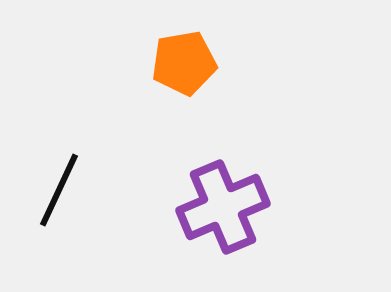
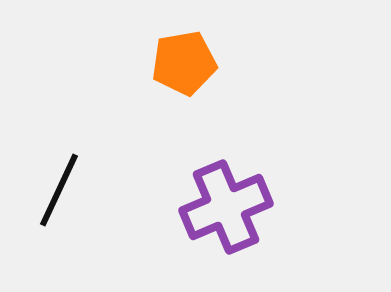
purple cross: moved 3 px right
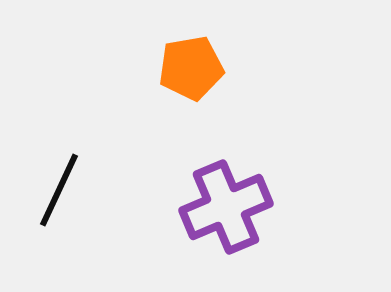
orange pentagon: moved 7 px right, 5 px down
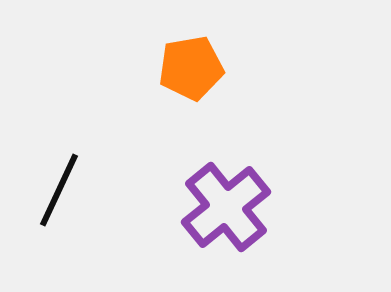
purple cross: rotated 16 degrees counterclockwise
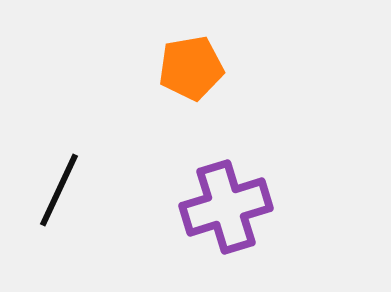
purple cross: rotated 22 degrees clockwise
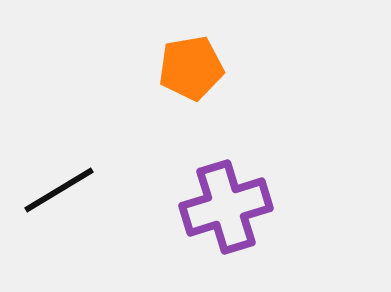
black line: rotated 34 degrees clockwise
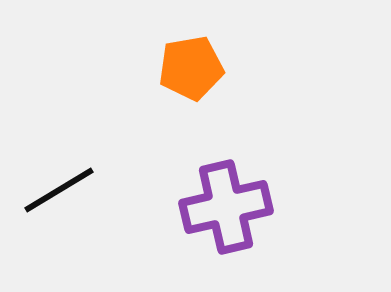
purple cross: rotated 4 degrees clockwise
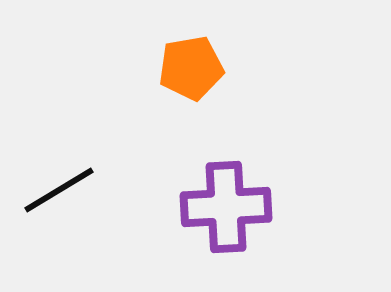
purple cross: rotated 10 degrees clockwise
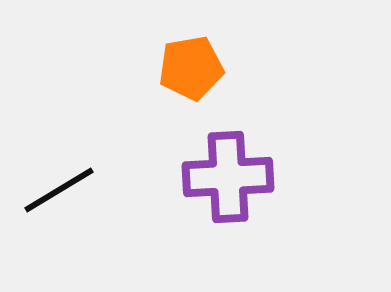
purple cross: moved 2 px right, 30 px up
